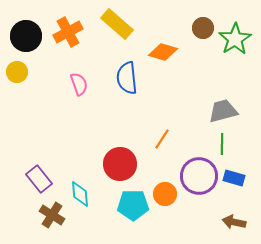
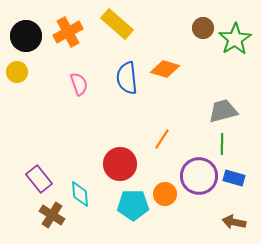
orange diamond: moved 2 px right, 17 px down
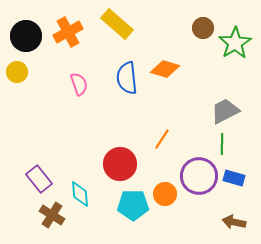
green star: moved 4 px down
gray trapezoid: moved 2 px right; rotated 12 degrees counterclockwise
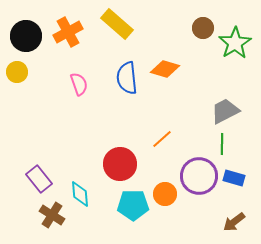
orange line: rotated 15 degrees clockwise
brown arrow: rotated 50 degrees counterclockwise
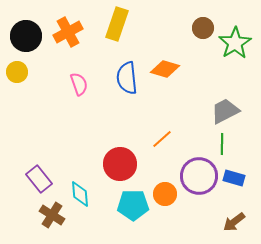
yellow rectangle: rotated 68 degrees clockwise
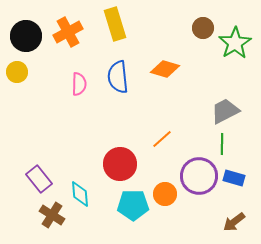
yellow rectangle: moved 2 px left; rotated 36 degrees counterclockwise
blue semicircle: moved 9 px left, 1 px up
pink semicircle: rotated 20 degrees clockwise
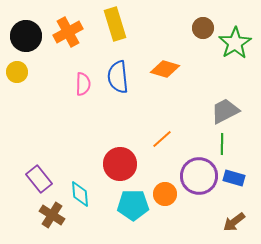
pink semicircle: moved 4 px right
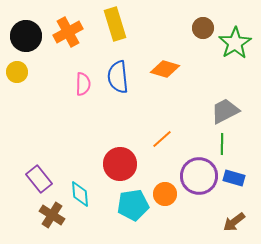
cyan pentagon: rotated 8 degrees counterclockwise
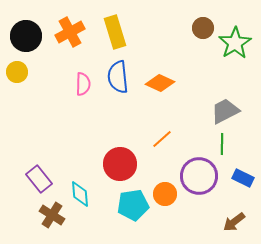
yellow rectangle: moved 8 px down
orange cross: moved 2 px right
orange diamond: moved 5 px left, 14 px down; rotated 8 degrees clockwise
blue rectangle: moved 9 px right; rotated 10 degrees clockwise
